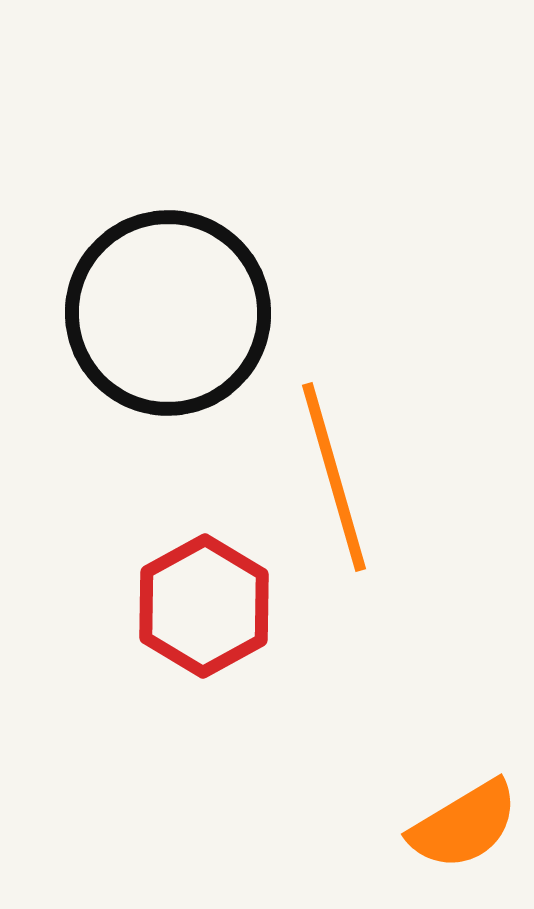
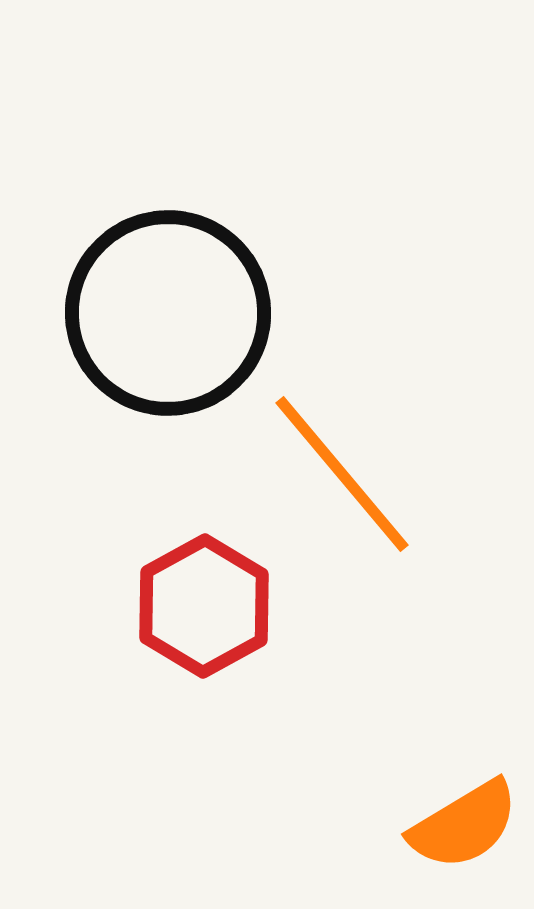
orange line: moved 8 px right, 3 px up; rotated 24 degrees counterclockwise
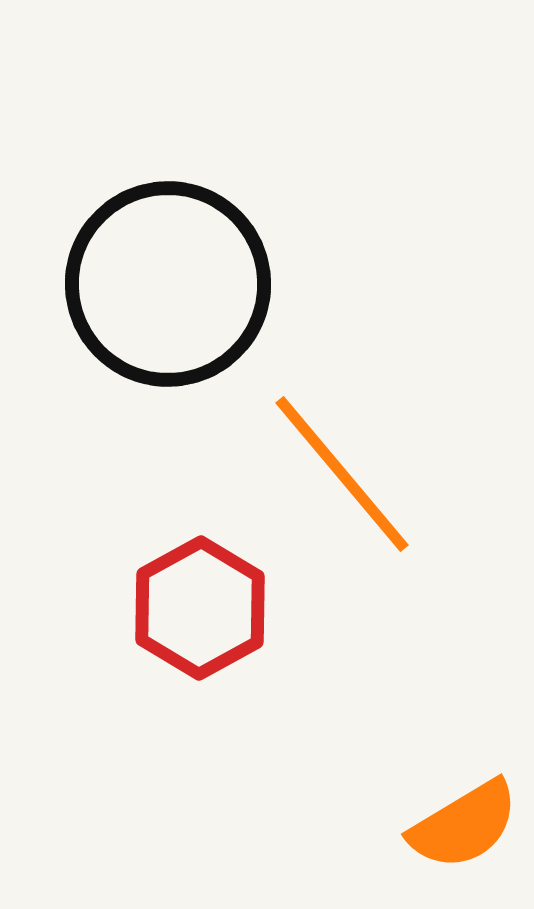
black circle: moved 29 px up
red hexagon: moved 4 px left, 2 px down
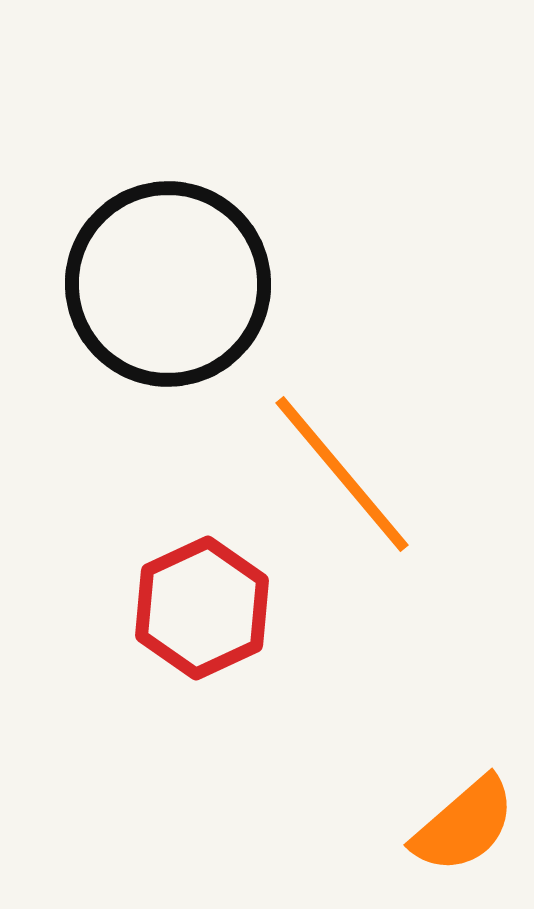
red hexagon: moved 2 px right; rotated 4 degrees clockwise
orange semicircle: rotated 10 degrees counterclockwise
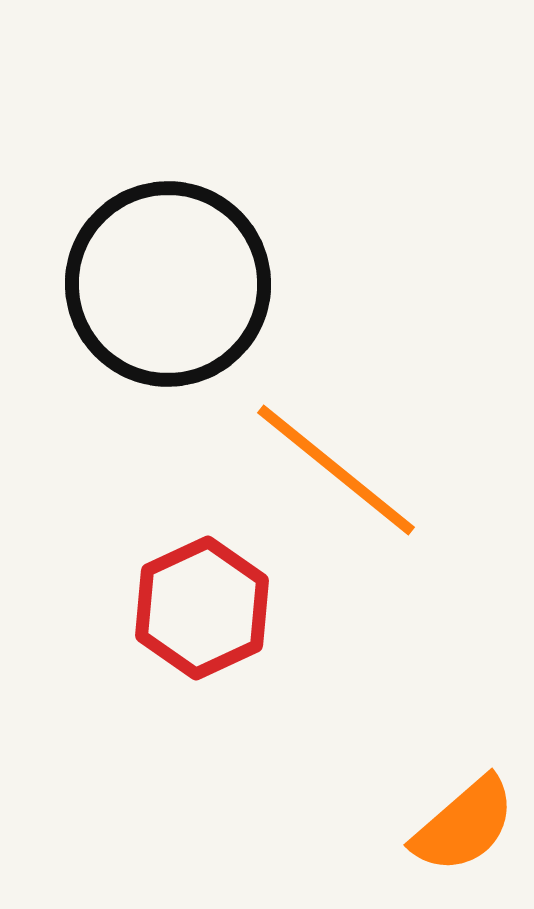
orange line: moved 6 px left, 4 px up; rotated 11 degrees counterclockwise
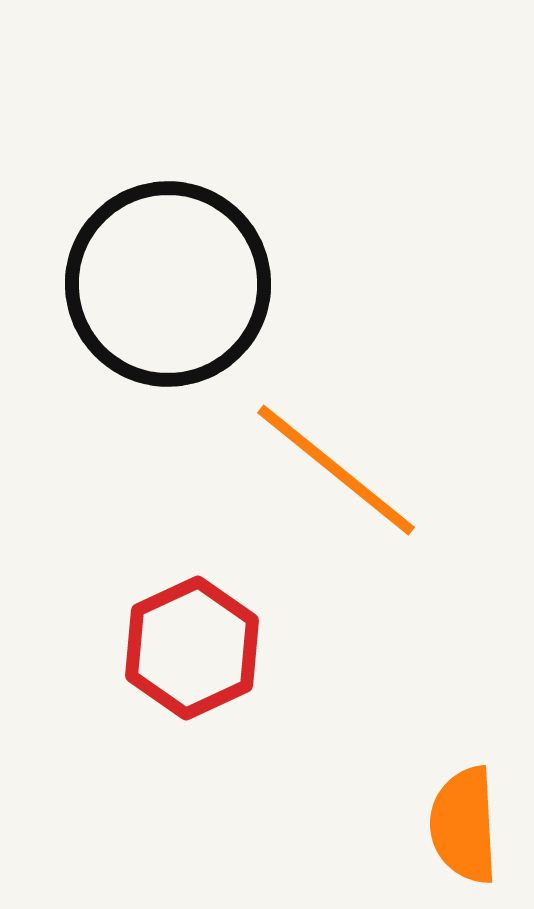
red hexagon: moved 10 px left, 40 px down
orange semicircle: rotated 128 degrees clockwise
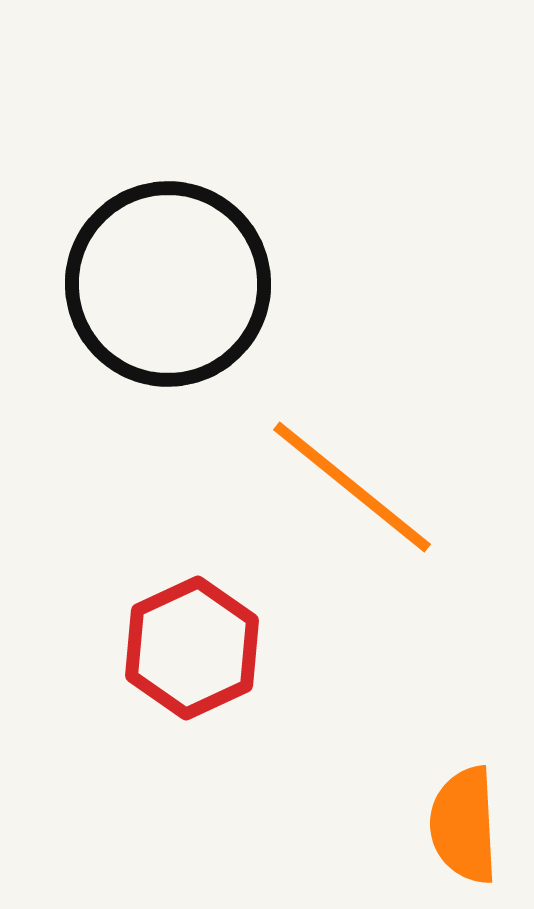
orange line: moved 16 px right, 17 px down
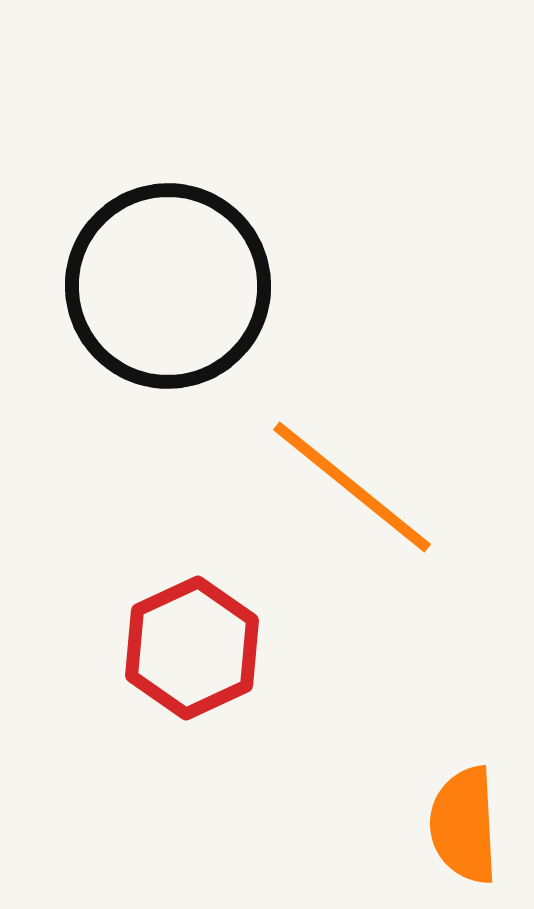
black circle: moved 2 px down
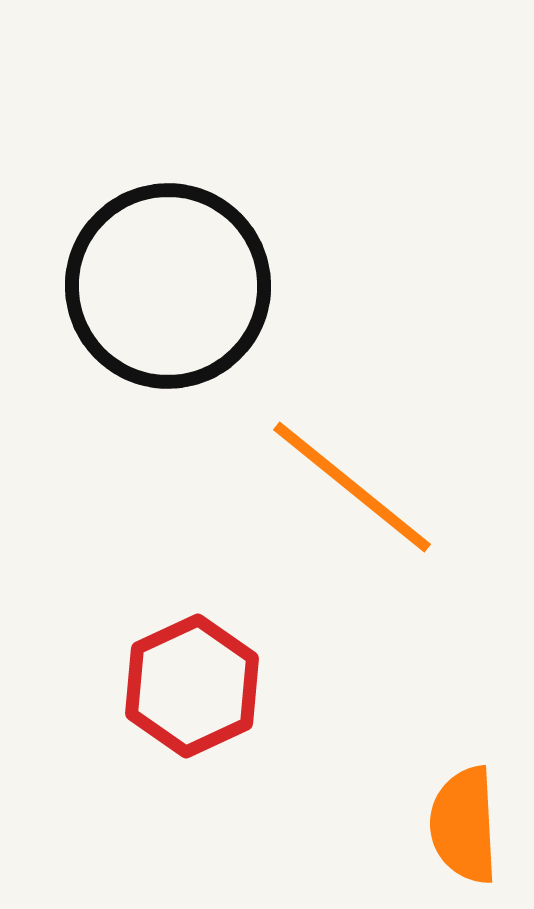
red hexagon: moved 38 px down
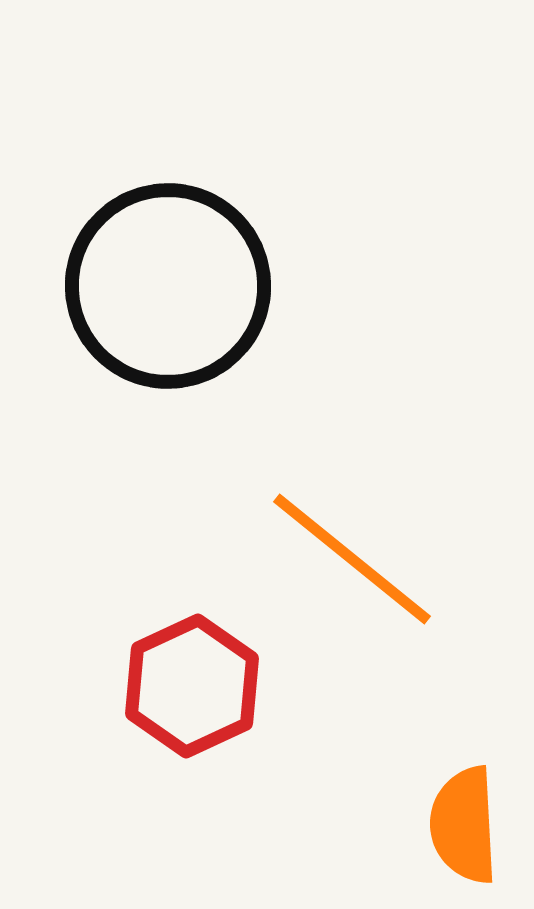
orange line: moved 72 px down
